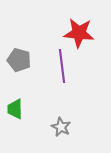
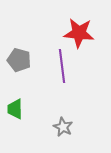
gray star: moved 2 px right
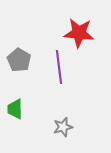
gray pentagon: rotated 15 degrees clockwise
purple line: moved 3 px left, 1 px down
gray star: rotated 30 degrees clockwise
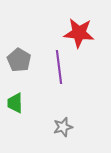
green trapezoid: moved 6 px up
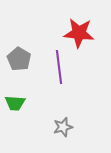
gray pentagon: moved 1 px up
green trapezoid: rotated 85 degrees counterclockwise
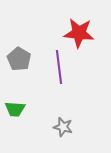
green trapezoid: moved 6 px down
gray star: rotated 30 degrees clockwise
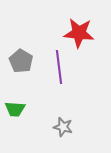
gray pentagon: moved 2 px right, 2 px down
